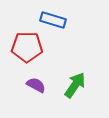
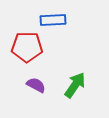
blue rectangle: rotated 20 degrees counterclockwise
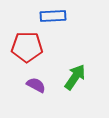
blue rectangle: moved 4 px up
green arrow: moved 8 px up
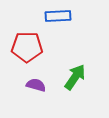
blue rectangle: moved 5 px right
purple semicircle: rotated 12 degrees counterclockwise
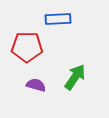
blue rectangle: moved 3 px down
